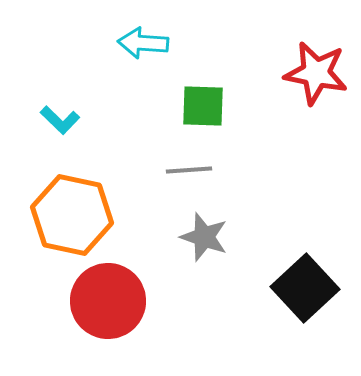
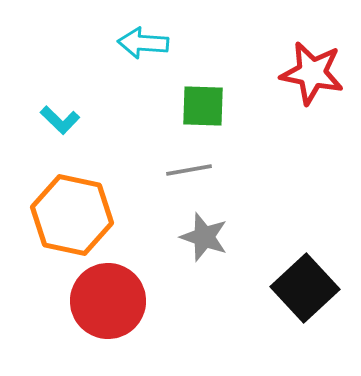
red star: moved 4 px left
gray line: rotated 6 degrees counterclockwise
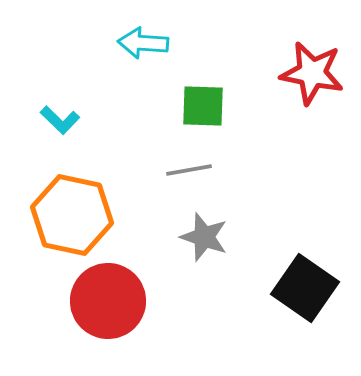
black square: rotated 12 degrees counterclockwise
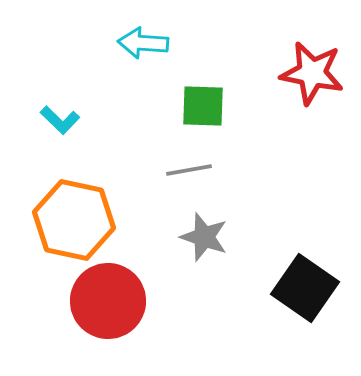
orange hexagon: moved 2 px right, 5 px down
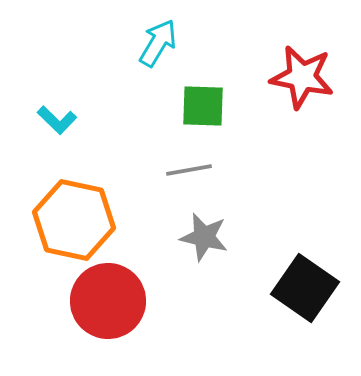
cyan arrow: moved 15 px right; rotated 117 degrees clockwise
red star: moved 10 px left, 4 px down
cyan L-shape: moved 3 px left
gray star: rotated 6 degrees counterclockwise
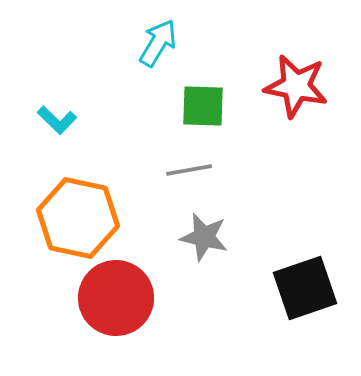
red star: moved 6 px left, 9 px down
orange hexagon: moved 4 px right, 2 px up
black square: rotated 36 degrees clockwise
red circle: moved 8 px right, 3 px up
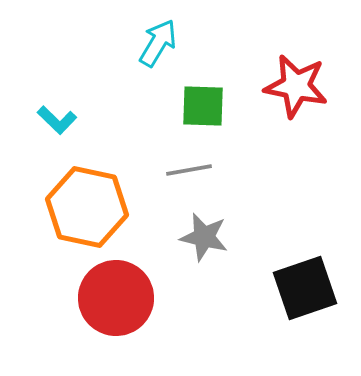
orange hexagon: moved 9 px right, 11 px up
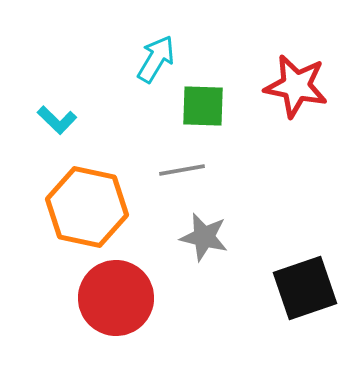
cyan arrow: moved 2 px left, 16 px down
gray line: moved 7 px left
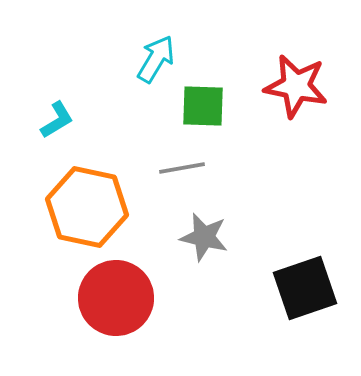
cyan L-shape: rotated 75 degrees counterclockwise
gray line: moved 2 px up
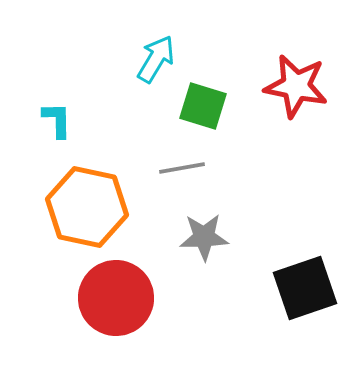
green square: rotated 15 degrees clockwise
cyan L-shape: rotated 60 degrees counterclockwise
gray star: rotated 15 degrees counterclockwise
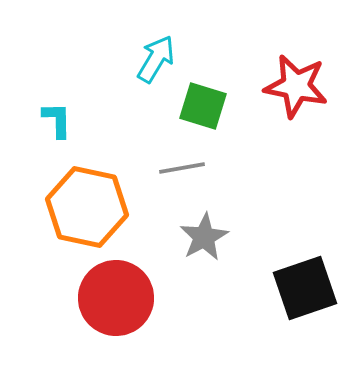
gray star: rotated 27 degrees counterclockwise
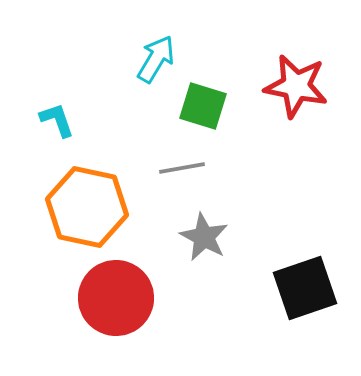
cyan L-shape: rotated 18 degrees counterclockwise
gray star: rotated 15 degrees counterclockwise
